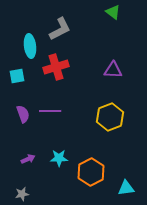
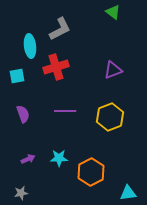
purple triangle: rotated 24 degrees counterclockwise
purple line: moved 15 px right
cyan triangle: moved 2 px right, 5 px down
gray star: moved 1 px left, 1 px up
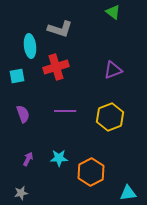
gray L-shape: rotated 45 degrees clockwise
purple arrow: rotated 40 degrees counterclockwise
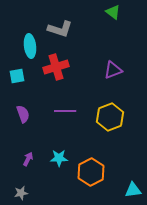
cyan triangle: moved 5 px right, 3 px up
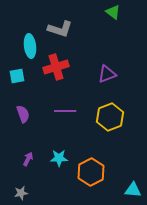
purple triangle: moved 6 px left, 4 px down
cyan triangle: rotated 12 degrees clockwise
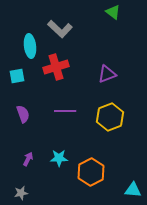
gray L-shape: rotated 25 degrees clockwise
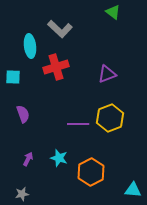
cyan square: moved 4 px left, 1 px down; rotated 14 degrees clockwise
purple line: moved 13 px right, 13 px down
yellow hexagon: moved 1 px down
cyan star: rotated 18 degrees clockwise
gray star: moved 1 px right, 1 px down
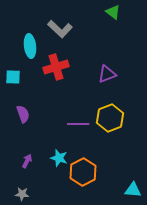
purple arrow: moved 1 px left, 2 px down
orange hexagon: moved 8 px left
gray star: rotated 16 degrees clockwise
